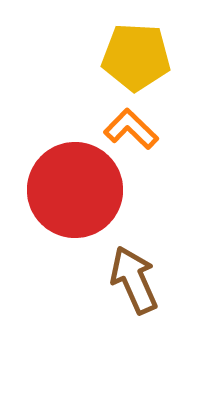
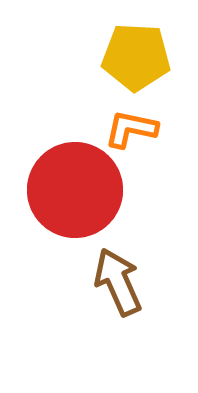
orange L-shape: rotated 32 degrees counterclockwise
brown arrow: moved 16 px left, 2 px down
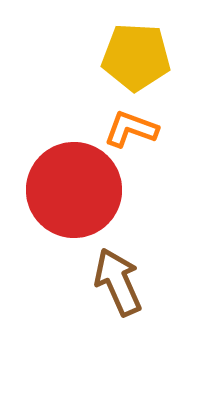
orange L-shape: rotated 8 degrees clockwise
red circle: moved 1 px left
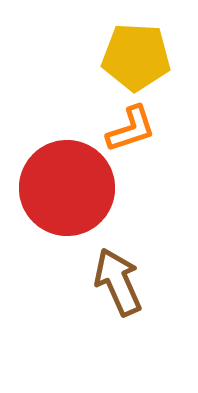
orange L-shape: rotated 142 degrees clockwise
red circle: moved 7 px left, 2 px up
